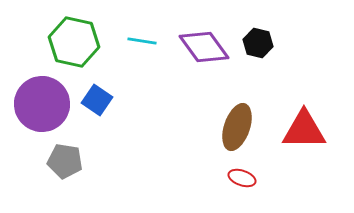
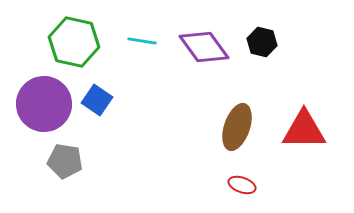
black hexagon: moved 4 px right, 1 px up
purple circle: moved 2 px right
red ellipse: moved 7 px down
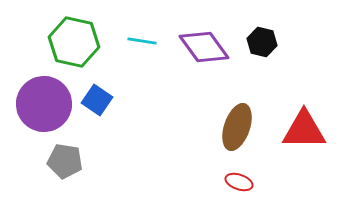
red ellipse: moved 3 px left, 3 px up
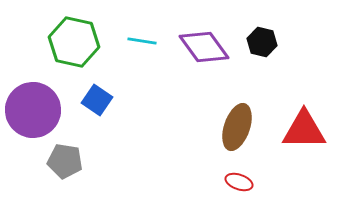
purple circle: moved 11 px left, 6 px down
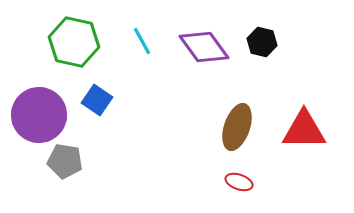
cyan line: rotated 52 degrees clockwise
purple circle: moved 6 px right, 5 px down
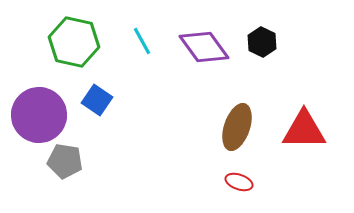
black hexagon: rotated 12 degrees clockwise
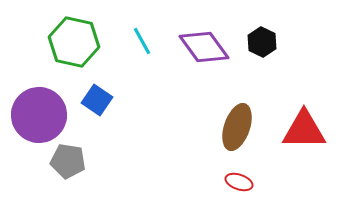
gray pentagon: moved 3 px right
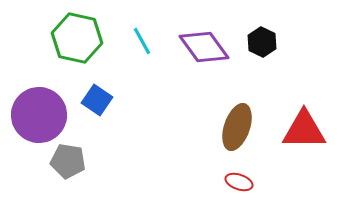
green hexagon: moved 3 px right, 4 px up
